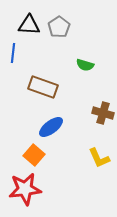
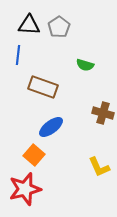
blue line: moved 5 px right, 2 px down
yellow L-shape: moved 9 px down
red star: rotated 8 degrees counterclockwise
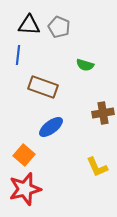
gray pentagon: rotated 15 degrees counterclockwise
brown cross: rotated 25 degrees counterclockwise
orange square: moved 10 px left
yellow L-shape: moved 2 px left
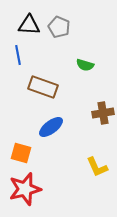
blue line: rotated 18 degrees counterclockwise
orange square: moved 3 px left, 2 px up; rotated 25 degrees counterclockwise
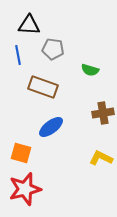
gray pentagon: moved 6 px left, 22 px down; rotated 15 degrees counterclockwise
green semicircle: moved 5 px right, 5 px down
yellow L-shape: moved 4 px right, 9 px up; rotated 140 degrees clockwise
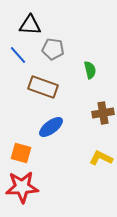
black triangle: moved 1 px right
blue line: rotated 30 degrees counterclockwise
green semicircle: rotated 120 degrees counterclockwise
red star: moved 3 px left, 2 px up; rotated 12 degrees clockwise
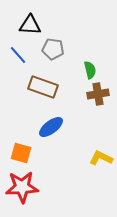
brown cross: moved 5 px left, 19 px up
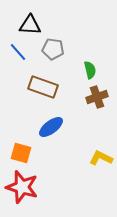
blue line: moved 3 px up
brown cross: moved 1 px left, 3 px down; rotated 10 degrees counterclockwise
red star: rotated 20 degrees clockwise
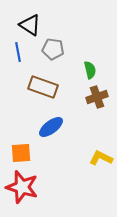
black triangle: rotated 30 degrees clockwise
blue line: rotated 30 degrees clockwise
orange square: rotated 20 degrees counterclockwise
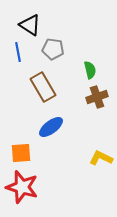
brown rectangle: rotated 40 degrees clockwise
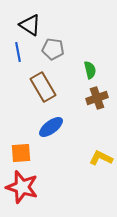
brown cross: moved 1 px down
